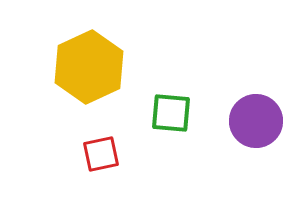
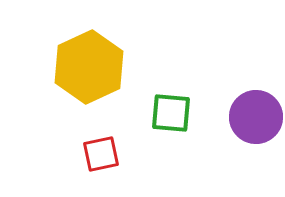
purple circle: moved 4 px up
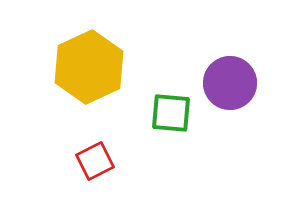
purple circle: moved 26 px left, 34 px up
red square: moved 6 px left, 7 px down; rotated 15 degrees counterclockwise
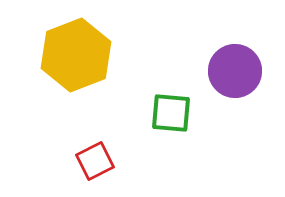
yellow hexagon: moved 13 px left, 12 px up; rotated 4 degrees clockwise
purple circle: moved 5 px right, 12 px up
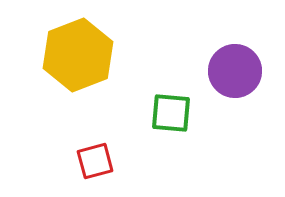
yellow hexagon: moved 2 px right
red square: rotated 12 degrees clockwise
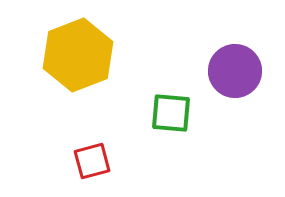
red square: moved 3 px left
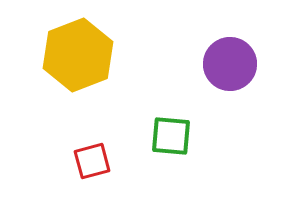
purple circle: moved 5 px left, 7 px up
green square: moved 23 px down
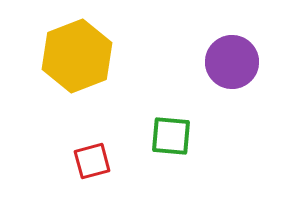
yellow hexagon: moved 1 px left, 1 px down
purple circle: moved 2 px right, 2 px up
